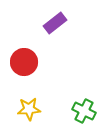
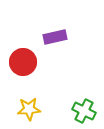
purple rectangle: moved 14 px down; rotated 25 degrees clockwise
red circle: moved 1 px left
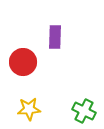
purple rectangle: rotated 75 degrees counterclockwise
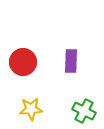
purple rectangle: moved 16 px right, 24 px down
yellow star: moved 2 px right
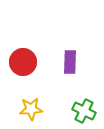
purple rectangle: moved 1 px left, 1 px down
